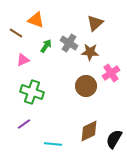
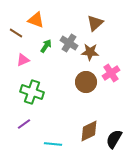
brown circle: moved 4 px up
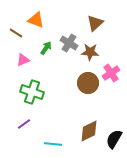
green arrow: moved 2 px down
brown circle: moved 2 px right, 1 px down
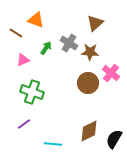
pink cross: rotated 18 degrees counterclockwise
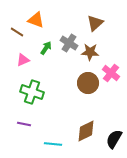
brown line: moved 1 px right, 1 px up
purple line: rotated 48 degrees clockwise
brown diamond: moved 3 px left
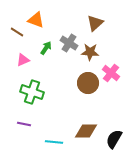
brown diamond: rotated 25 degrees clockwise
cyan line: moved 1 px right, 2 px up
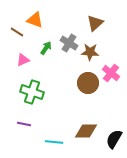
orange triangle: moved 1 px left
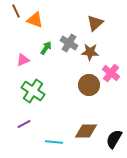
brown line: moved 1 px left, 21 px up; rotated 32 degrees clockwise
brown circle: moved 1 px right, 2 px down
green cross: moved 1 px right, 1 px up; rotated 15 degrees clockwise
purple line: rotated 40 degrees counterclockwise
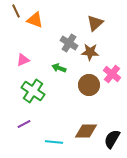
green arrow: moved 13 px right, 20 px down; rotated 104 degrees counterclockwise
pink cross: moved 1 px right, 1 px down
black semicircle: moved 2 px left
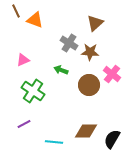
green arrow: moved 2 px right, 2 px down
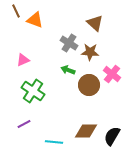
brown triangle: rotated 36 degrees counterclockwise
green arrow: moved 7 px right
black semicircle: moved 3 px up
